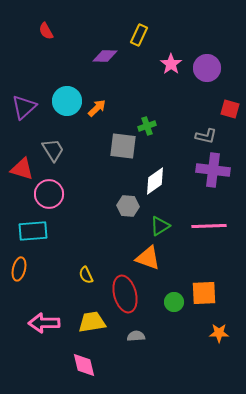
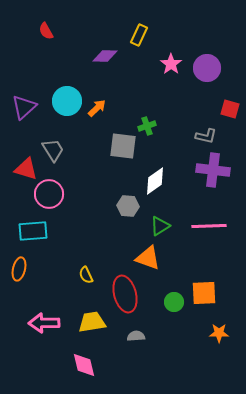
red triangle: moved 4 px right
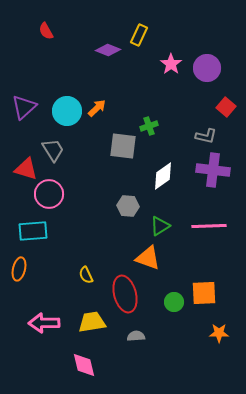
purple diamond: moved 3 px right, 6 px up; rotated 20 degrees clockwise
cyan circle: moved 10 px down
red square: moved 4 px left, 2 px up; rotated 24 degrees clockwise
green cross: moved 2 px right
white diamond: moved 8 px right, 5 px up
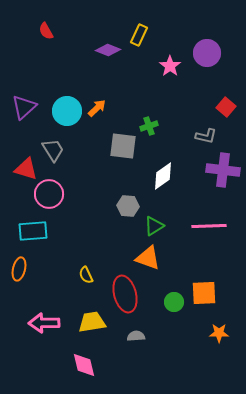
pink star: moved 1 px left, 2 px down
purple circle: moved 15 px up
purple cross: moved 10 px right
green triangle: moved 6 px left
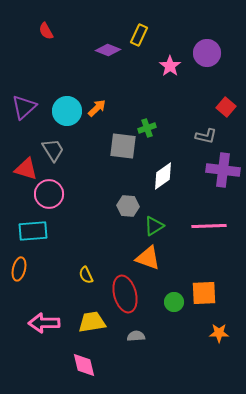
green cross: moved 2 px left, 2 px down
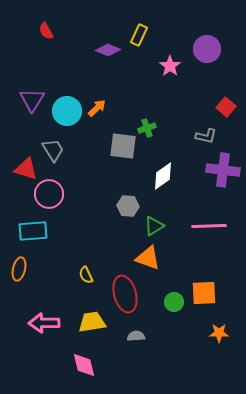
purple circle: moved 4 px up
purple triangle: moved 8 px right, 7 px up; rotated 16 degrees counterclockwise
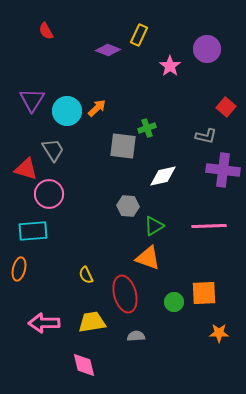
white diamond: rotated 24 degrees clockwise
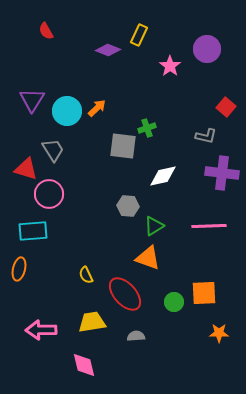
purple cross: moved 1 px left, 3 px down
red ellipse: rotated 27 degrees counterclockwise
pink arrow: moved 3 px left, 7 px down
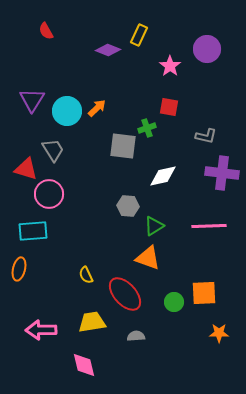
red square: moved 57 px left; rotated 30 degrees counterclockwise
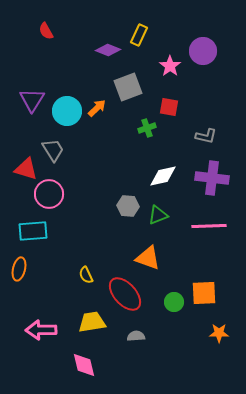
purple circle: moved 4 px left, 2 px down
gray square: moved 5 px right, 59 px up; rotated 28 degrees counterclockwise
purple cross: moved 10 px left, 5 px down
green triangle: moved 4 px right, 11 px up; rotated 10 degrees clockwise
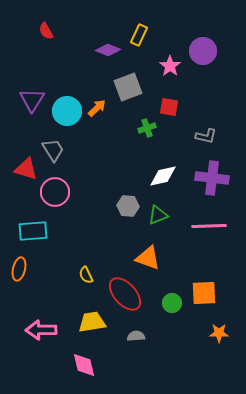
pink circle: moved 6 px right, 2 px up
green circle: moved 2 px left, 1 px down
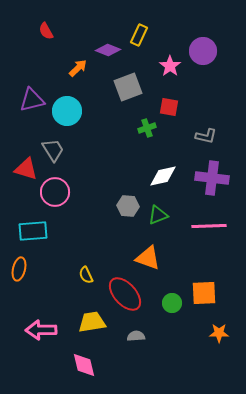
purple triangle: rotated 44 degrees clockwise
orange arrow: moved 19 px left, 40 px up
